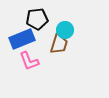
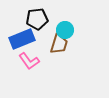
pink L-shape: rotated 15 degrees counterclockwise
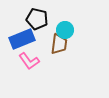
black pentagon: rotated 20 degrees clockwise
brown trapezoid: rotated 10 degrees counterclockwise
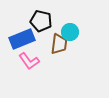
black pentagon: moved 4 px right, 2 px down
cyan circle: moved 5 px right, 2 px down
